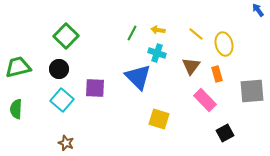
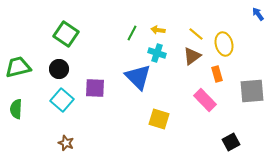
blue arrow: moved 4 px down
green square: moved 2 px up; rotated 10 degrees counterclockwise
brown triangle: moved 1 px right, 10 px up; rotated 18 degrees clockwise
black square: moved 6 px right, 9 px down
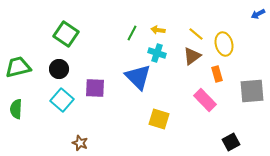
blue arrow: rotated 80 degrees counterclockwise
brown star: moved 14 px right
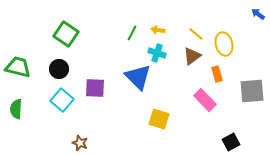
blue arrow: rotated 64 degrees clockwise
green trapezoid: rotated 28 degrees clockwise
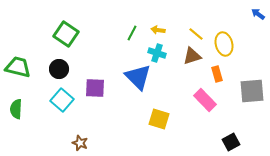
brown triangle: rotated 18 degrees clockwise
